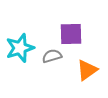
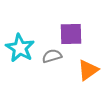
cyan star: rotated 24 degrees counterclockwise
orange triangle: moved 1 px right
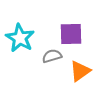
cyan star: moved 10 px up
orange triangle: moved 8 px left, 1 px down
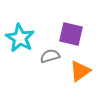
purple square: rotated 15 degrees clockwise
gray semicircle: moved 2 px left
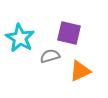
purple square: moved 2 px left, 1 px up
orange triangle: rotated 10 degrees clockwise
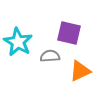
cyan star: moved 2 px left, 4 px down
gray semicircle: rotated 12 degrees clockwise
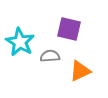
purple square: moved 4 px up
cyan star: moved 2 px right
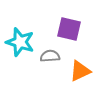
cyan star: rotated 12 degrees counterclockwise
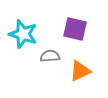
purple square: moved 6 px right
cyan star: moved 3 px right, 8 px up
